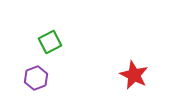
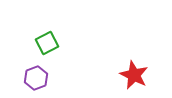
green square: moved 3 px left, 1 px down
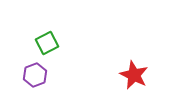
purple hexagon: moved 1 px left, 3 px up
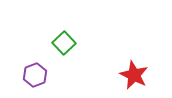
green square: moved 17 px right; rotated 15 degrees counterclockwise
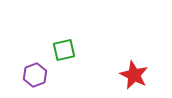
green square: moved 7 px down; rotated 30 degrees clockwise
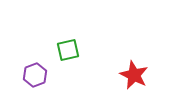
green square: moved 4 px right
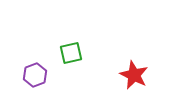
green square: moved 3 px right, 3 px down
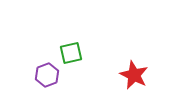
purple hexagon: moved 12 px right
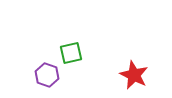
purple hexagon: rotated 20 degrees counterclockwise
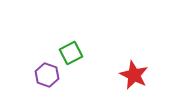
green square: rotated 15 degrees counterclockwise
